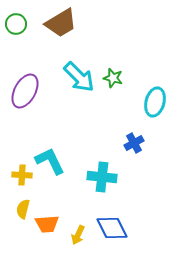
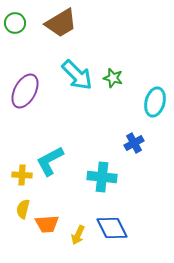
green circle: moved 1 px left, 1 px up
cyan arrow: moved 2 px left, 2 px up
cyan L-shape: rotated 92 degrees counterclockwise
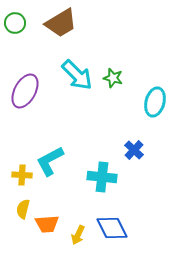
blue cross: moved 7 px down; rotated 18 degrees counterclockwise
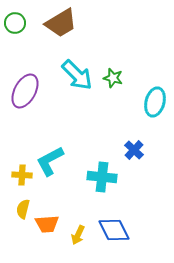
blue diamond: moved 2 px right, 2 px down
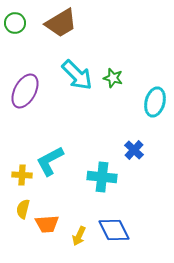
yellow arrow: moved 1 px right, 1 px down
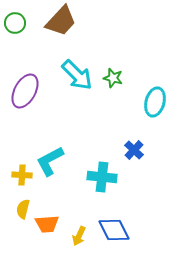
brown trapezoid: moved 2 px up; rotated 16 degrees counterclockwise
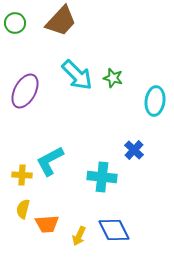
cyan ellipse: moved 1 px up; rotated 8 degrees counterclockwise
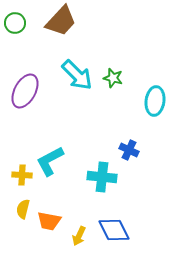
blue cross: moved 5 px left; rotated 18 degrees counterclockwise
orange trapezoid: moved 2 px right, 3 px up; rotated 15 degrees clockwise
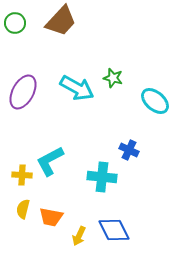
cyan arrow: moved 13 px down; rotated 16 degrees counterclockwise
purple ellipse: moved 2 px left, 1 px down
cyan ellipse: rotated 56 degrees counterclockwise
orange trapezoid: moved 2 px right, 4 px up
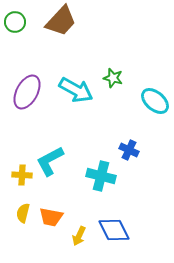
green circle: moved 1 px up
cyan arrow: moved 1 px left, 2 px down
purple ellipse: moved 4 px right
cyan cross: moved 1 px left, 1 px up; rotated 8 degrees clockwise
yellow semicircle: moved 4 px down
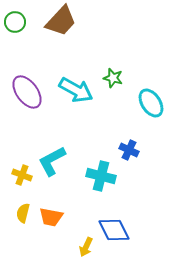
purple ellipse: rotated 64 degrees counterclockwise
cyan ellipse: moved 4 px left, 2 px down; rotated 16 degrees clockwise
cyan L-shape: moved 2 px right
yellow cross: rotated 18 degrees clockwise
yellow arrow: moved 7 px right, 11 px down
